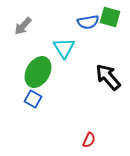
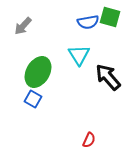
cyan triangle: moved 15 px right, 7 px down
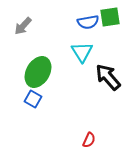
green square: rotated 25 degrees counterclockwise
cyan triangle: moved 3 px right, 3 px up
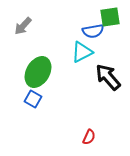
blue semicircle: moved 5 px right, 9 px down
cyan triangle: rotated 35 degrees clockwise
red semicircle: moved 3 px up
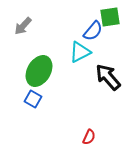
blue semicircle: rotated 40 degrees counterclockwise
cyan triangle: moved 2 px left
green ellipse: moved 1 px right, 1 px up
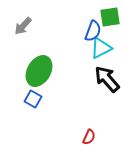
blue semicircle: rotated 20 degrees counterclockwise
cyan triangle: moved 21 px right, 4 px up
black arrow: moved 1 px left, 2 px down
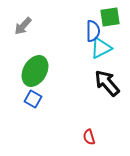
blue semicircle: rotated 20 degrees counterclockwise
green ellipse: moved 4 px left
black arrow: moved 4 px down
red semicircle: rotated 140 degrees clockwise
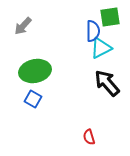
green ellipse: rotated 48 degrees clockwise
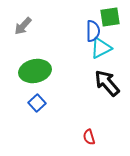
blue square: moved 4 px right, 4 px down; rotated 18 degrees clockwise
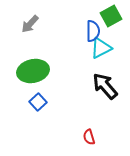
green square: moved 1 px right, 1 px up; rotated 20 degrees counterclockwise
gray arrow: moved 7 px right, 2 px up
green ellipse: moved 2 px left
black arrow: moved 2 px left, 3 px down
blue square: moved 1 px right, 1 px up
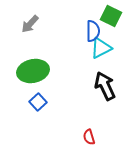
green square: rotated 35 degrees counterclockwise
black arrow: rotated 16 degrees clockwise
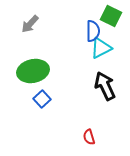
blue square: moved 4 px right, 3 px up
